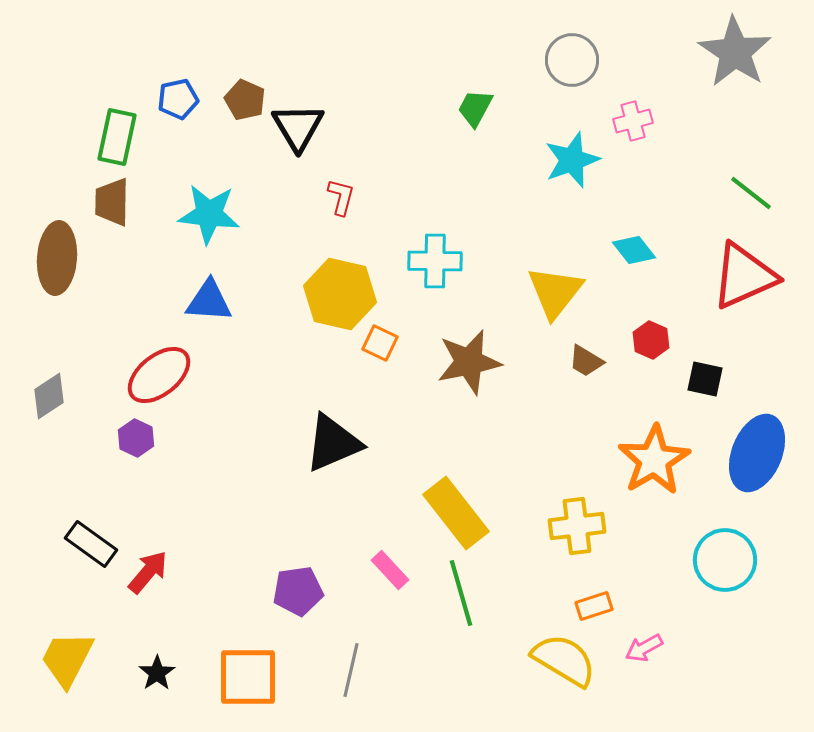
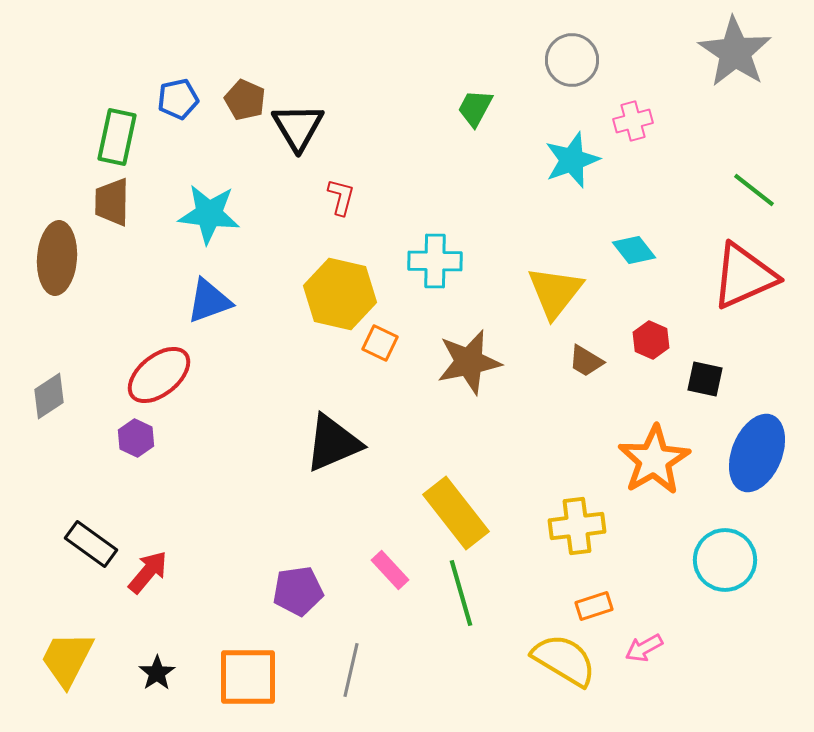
green line at (751, 193): moved 3 px right, 3 px up
blue triangle at (209, 301): rotated 24 degrees counterclockwise
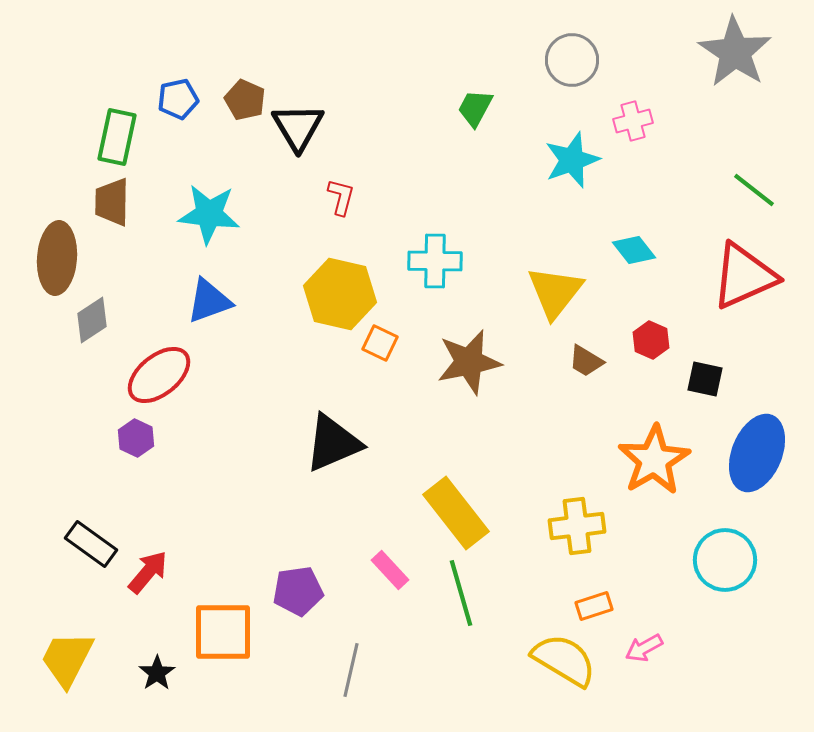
gray diamond at (49, 396): moved 43 px right, 76 px up
orange square at (248, 677): moved 25 px left, 45 px up
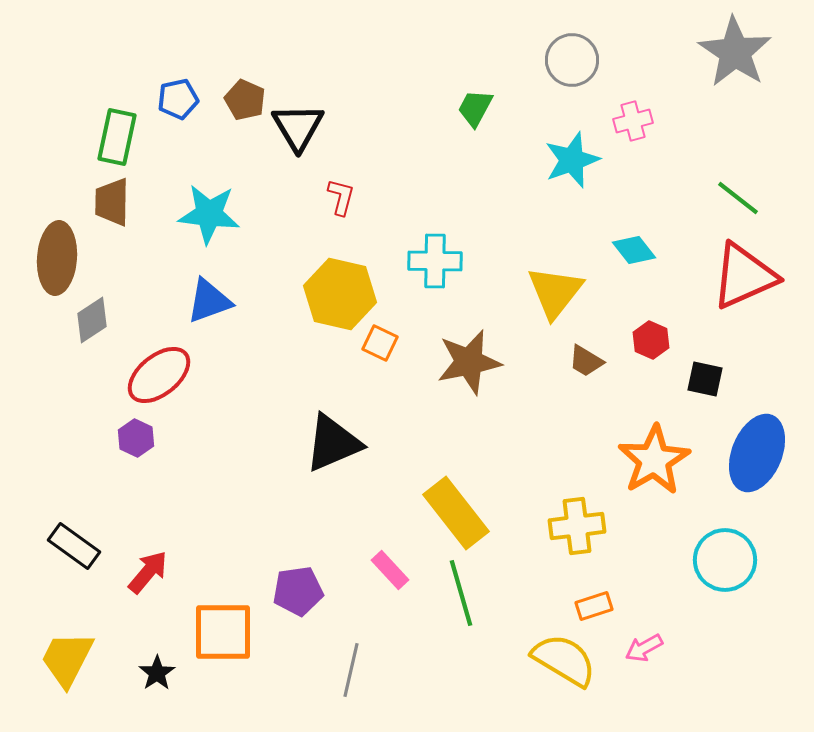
green line at (754, 190): moved 16 px left, 8 px down
black rectangle at (91, 544): moved 17 px left, 2 px down
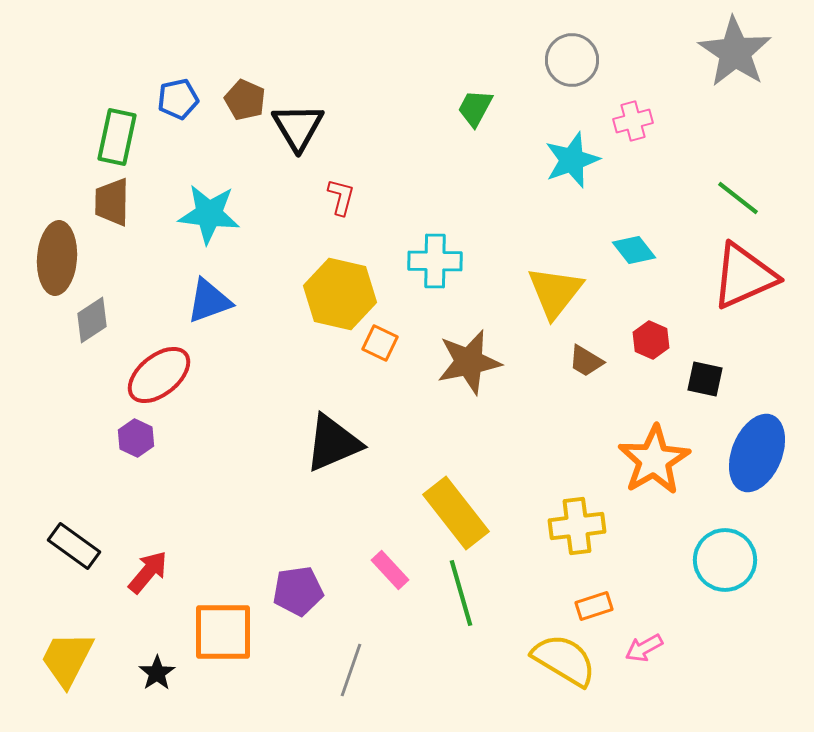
gray line at (351, 670): rotated 6 degrees clockwise
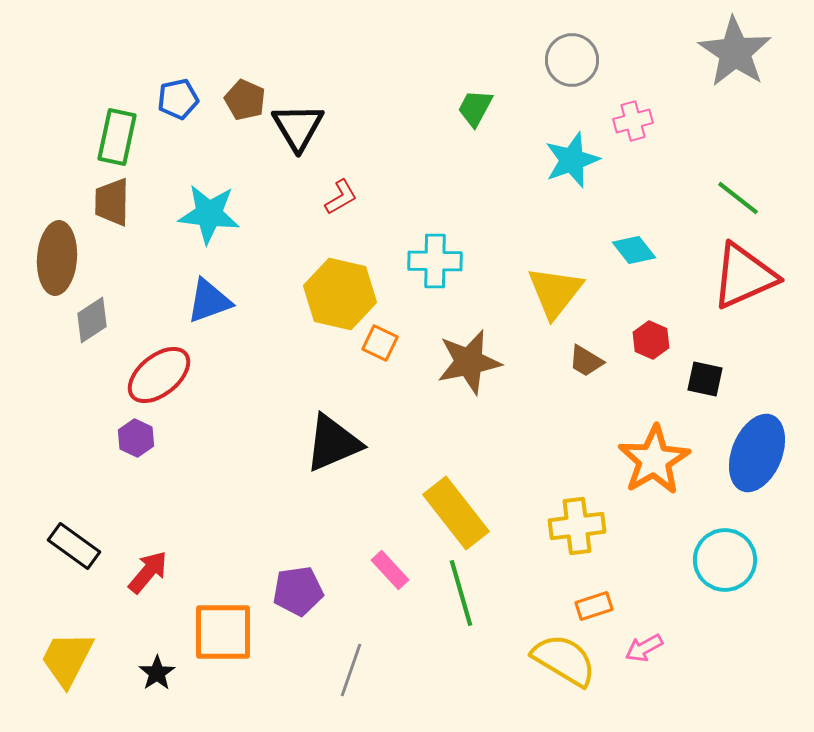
red L-shape at (341, 197): rotated 45 degrees clockwise
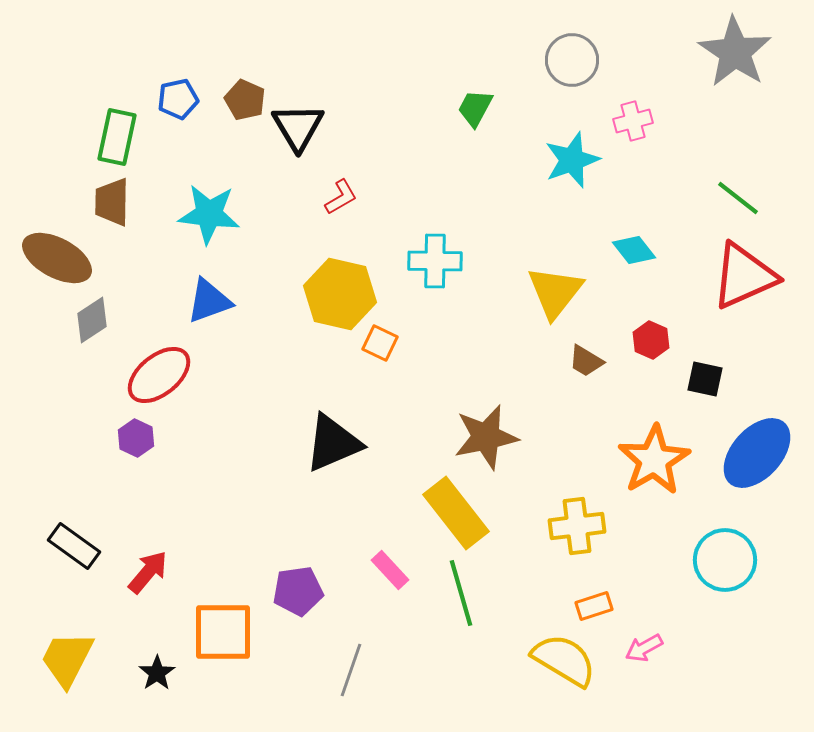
brown ellipse at (57, 258): rotated 66 degrees counterclockwise
brown star at (469, 362): moved 17 px right, 75 px down
blue ellipse at (757, 453): rotated 20 degrees clockwise
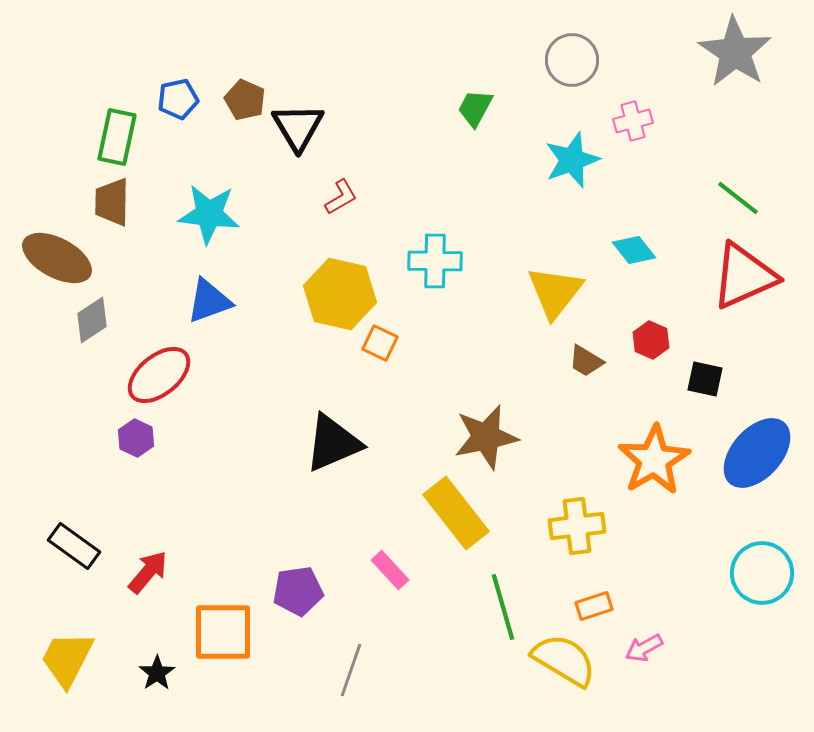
cyan circle at (725, 560): moved 37 px right, 13 px down
green line at (461, 593): moved 42 px right, 14 px down
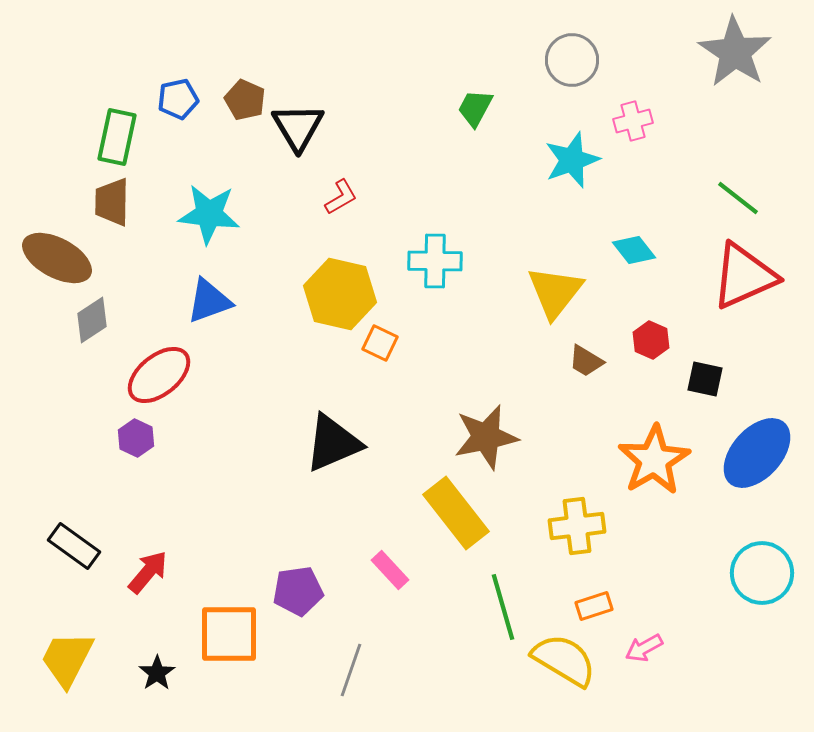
orange square at (223, 632): moved 6 px right, 2 px down
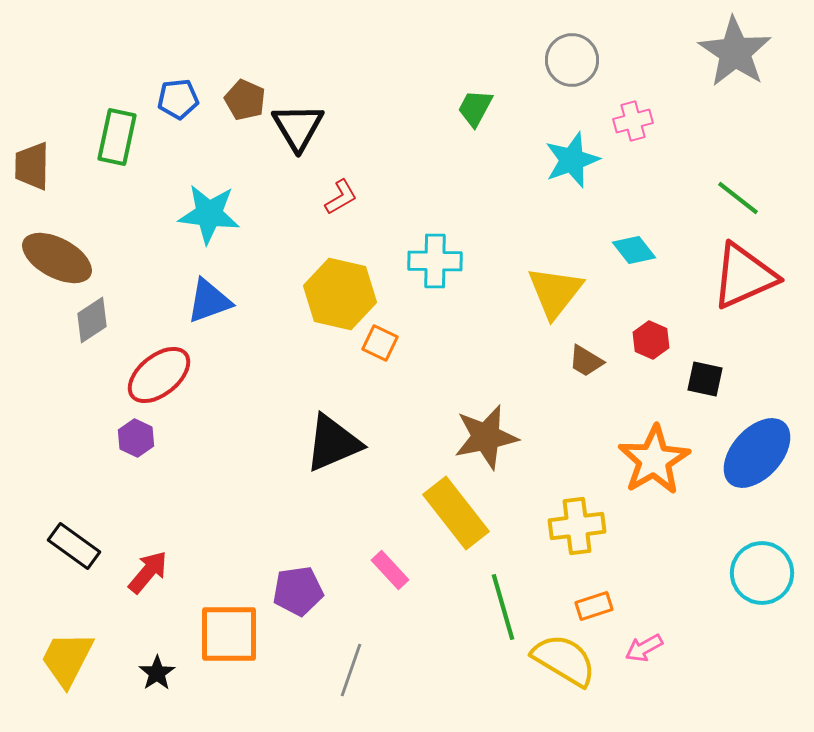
blue pentagon at (178, 99): rotated 6 degrees clockwise
brown trapezoid at (112, 202): moved 80 px left, 36 px up
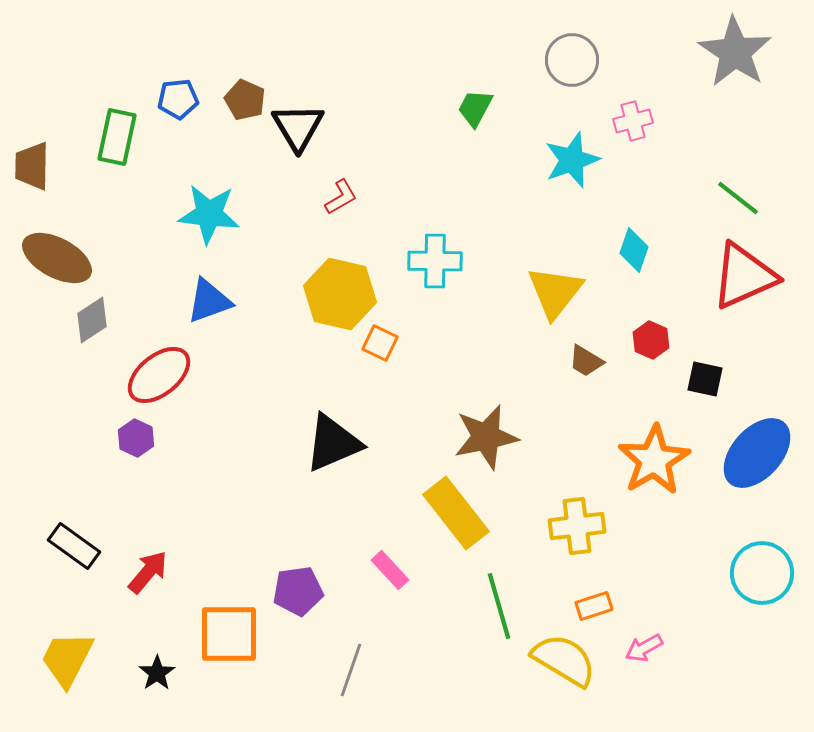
cyan diamond at (634, 250): rotated 57 degrees clockwise
green line at (503, 607): moved 4 px left, 1 px up
